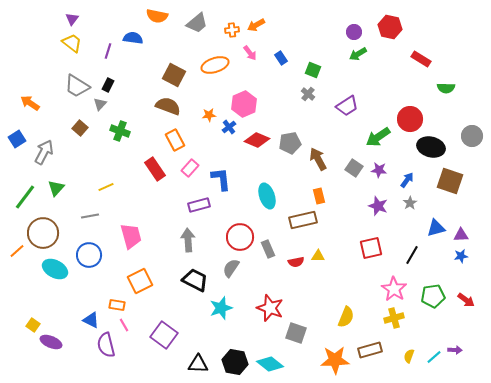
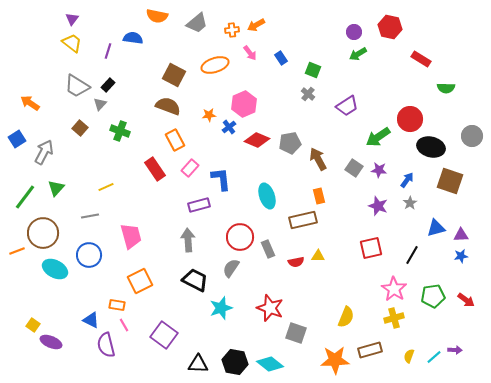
black rectangle at (108, 85): rotated 16 degrees clockwise
orange line at (17, 251): rotated 21 degrees clockwise
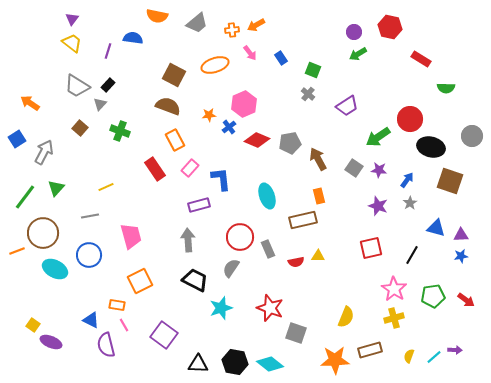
blue triangle at (436, 228): rotated 30 degrees clockwise
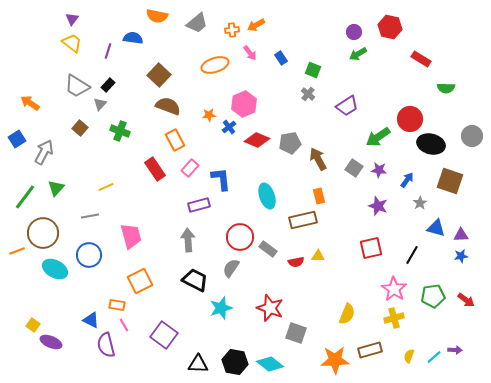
brown square at (174, 75): moved 15 px left; rotated 15 degrees clockwise
black ellipse at (431, 147): moved 3 px up
gray star at (410, 203): moved 10 px right
gray rectangle at (268, 249): rotated 30 degrees counterclockwise
yellow semicircle at (346, 317): moved 1 px right, 3 px up
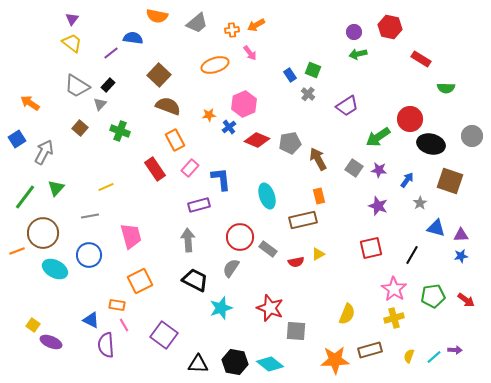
purple line at (108, 51): moved 3 px right, 2 px down; rotated 35 degrees clockwise
green arrow at (358, 54): rotated 18 degrees clockwise
blue rectangle at (281, 58): moved 9 px right, 17 px down
yellow triangle at (318, 256): moved 2 px up; rotated 32 degrees counterclockwise
gray square at (296, 333): moved 2 px up; rotated 15 degrees counterclockwise
purple semicircle at (106, 345): rotated 10 degrees clockwise
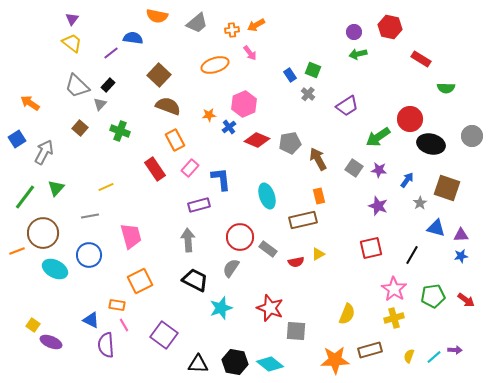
gray trapezoid at (77, 86): rotated 12 degrees clockwise
brown square at (450, 181): moved 3 px left, 7 px down
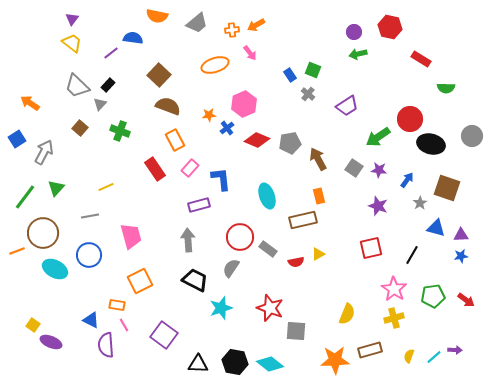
blue cross at (229, 127): moved 2 px left, 1 px down
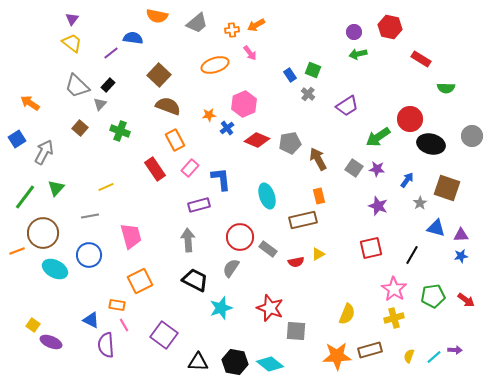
purple star at (379, 170): moved 2 px left, 1 px up
orange star at (335, 360): moved 2 px right, 4 px up
black triangle at (198, 364): moved 2 px up
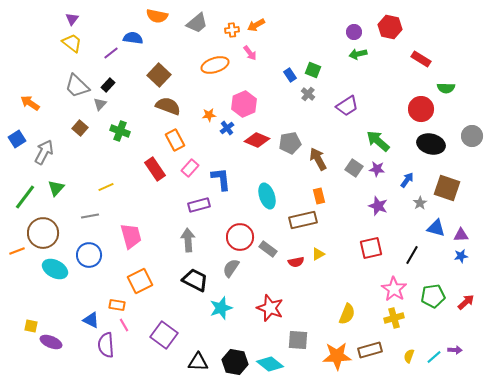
red circle at (410, 119): moved 11 px right, 10 px up
green arrow at (378, 137): moved 4 px down; rotated 75 degrees clockwise
red arrow at (466, 300): moved 2 px down; rotated 78 degrees counterclockwise
yellow square at (33, 325): moved 2 px left, 1 px down; rotated 24 degrees counterclockwise
gray square at (296, 331): moved 2 px right, 9 px down
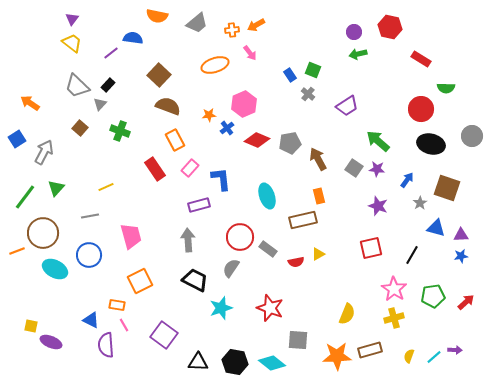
cyan diamond at (270, 364): moved 2 px right, 1 px up
